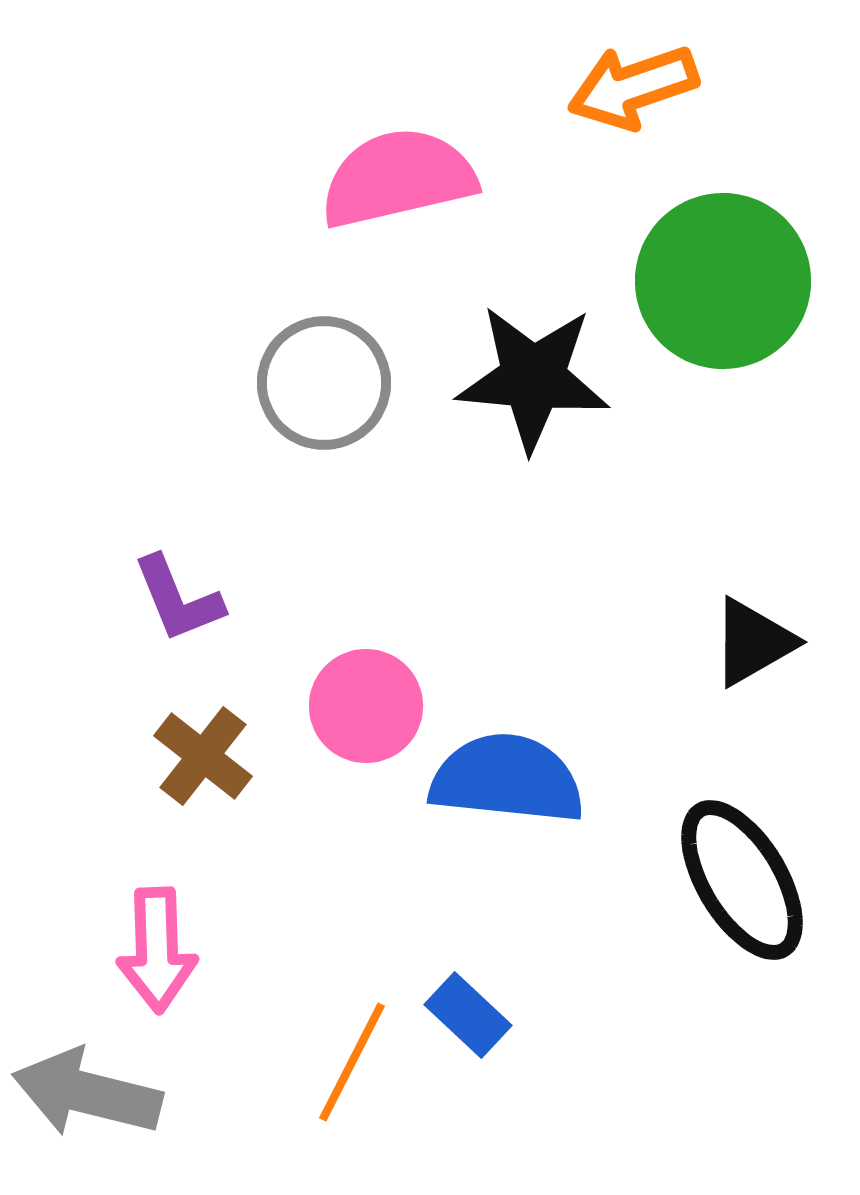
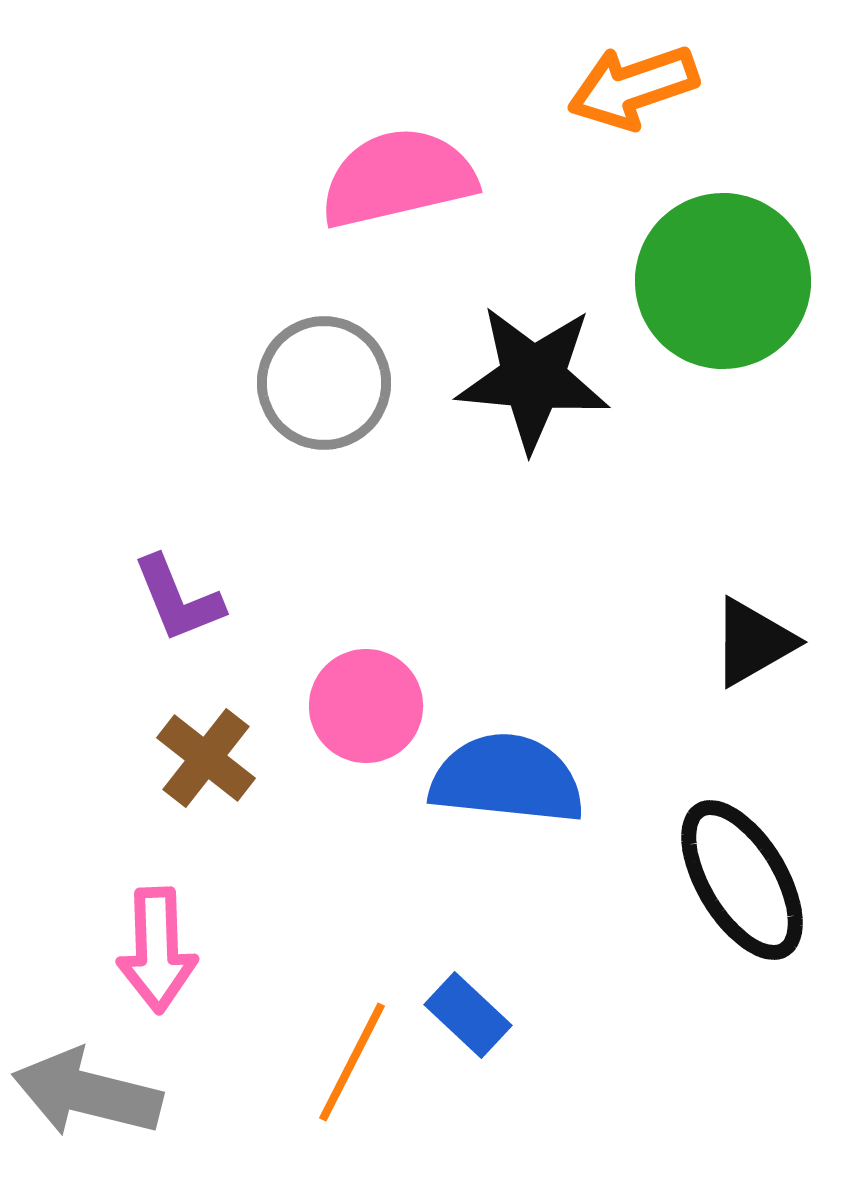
brown cross: moved 3 px right, 2 px down
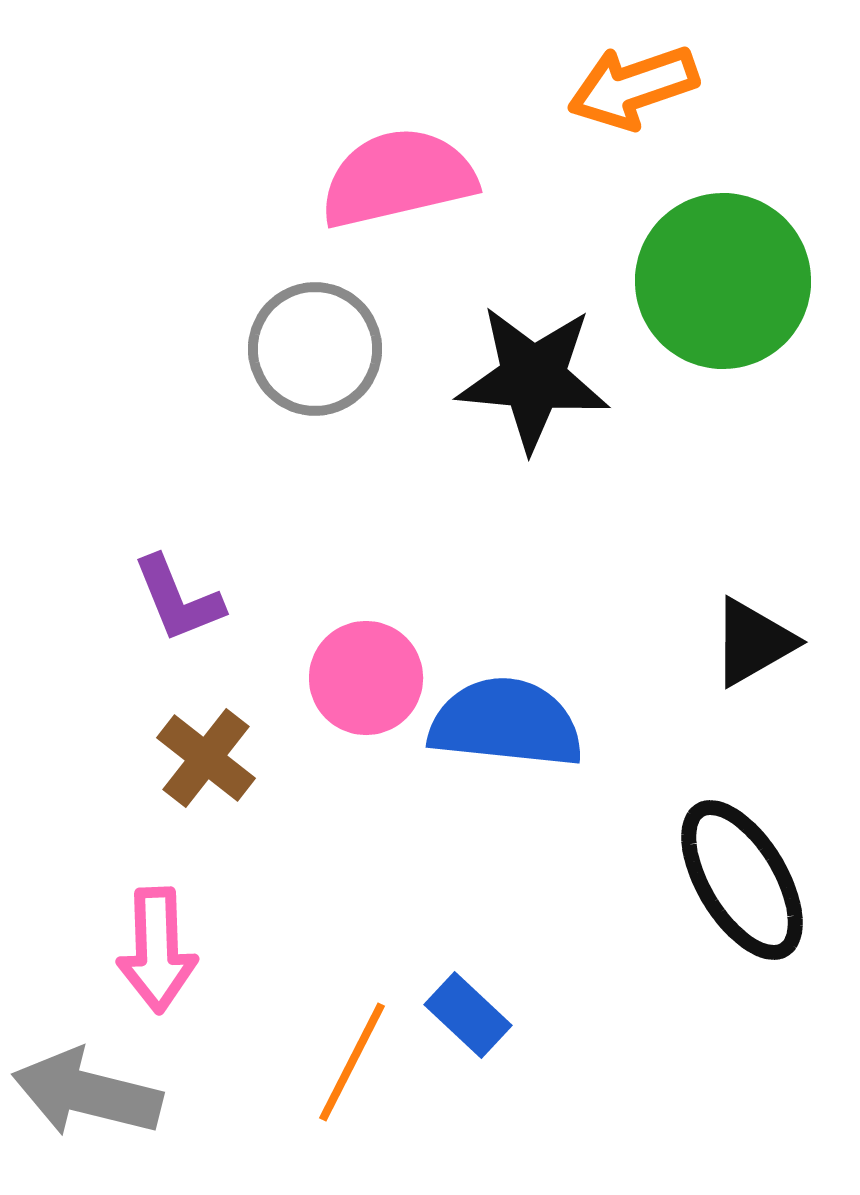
gray circle: moved 9 px left, 34 px up
pink circle: moved 28 px up
blue semicircle: moved 1 px left, 56 px up
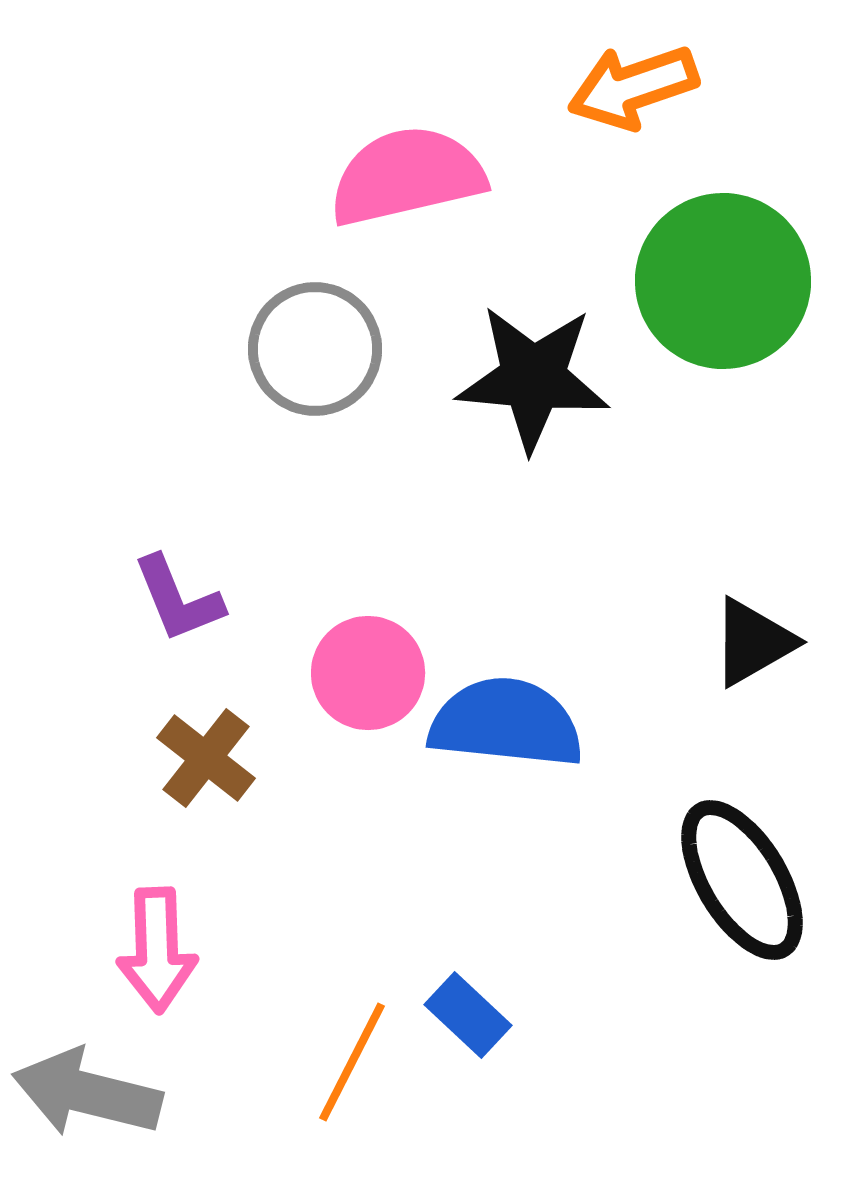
pink semicircle: moved 9 px right, 2 px up
pink circle: moved 2 px right, 5 px up
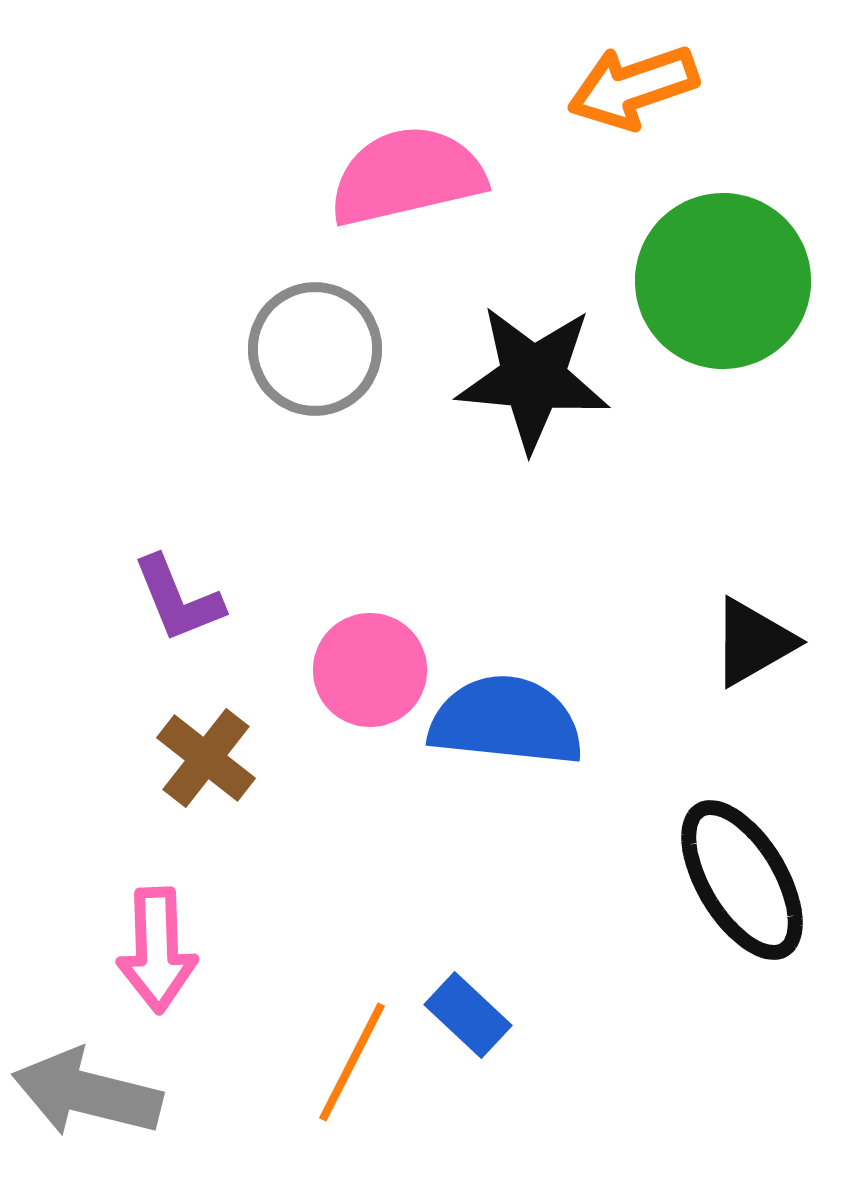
pink circle: moved 2 px right, 3 px up
blue semicircle: moved 2 px up
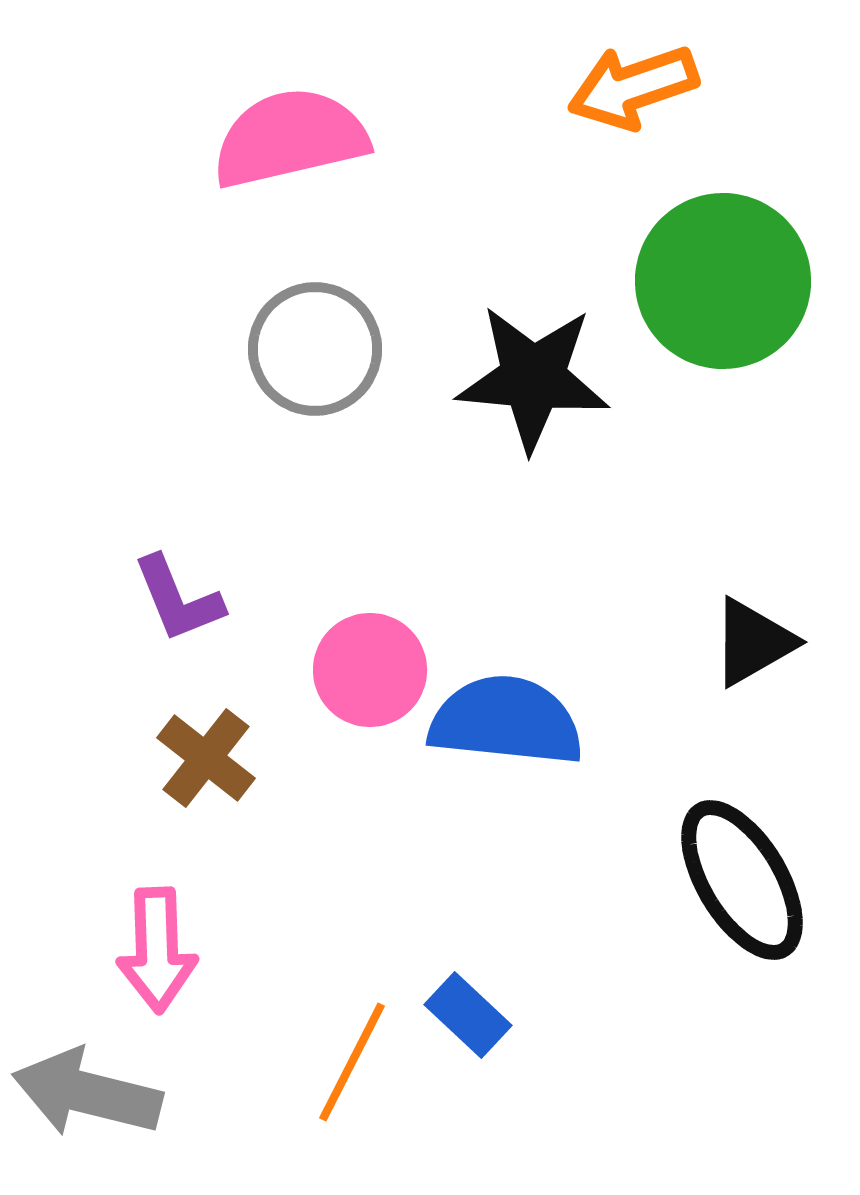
pink semicircle: moved 117 px left, 38 px up
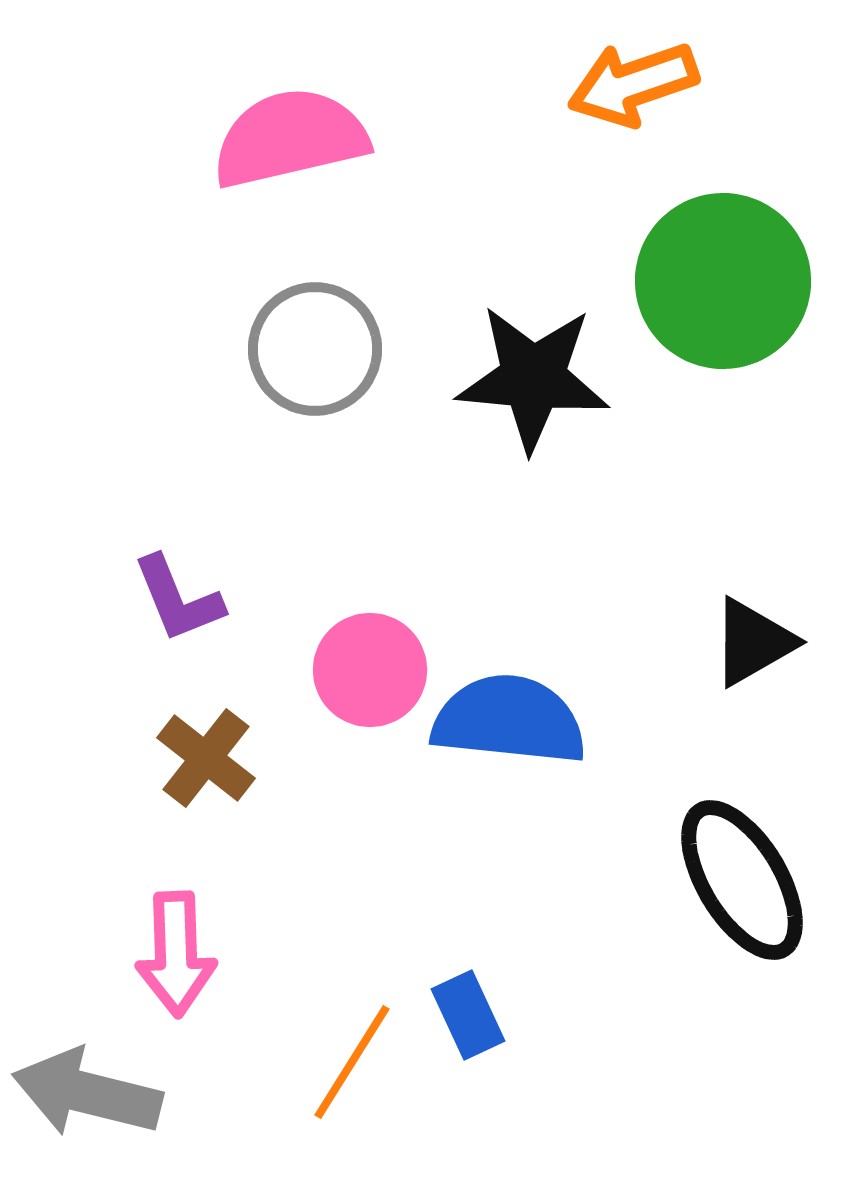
orange arrow: moved 3 px up
blue semicircle: moved 3 px right, 1 px up
pink arrow: moved 19 px right, 4 px down
blue rectangle: rotated 22 degrees clockwise
orange line: rotated 5 degrees clockwise
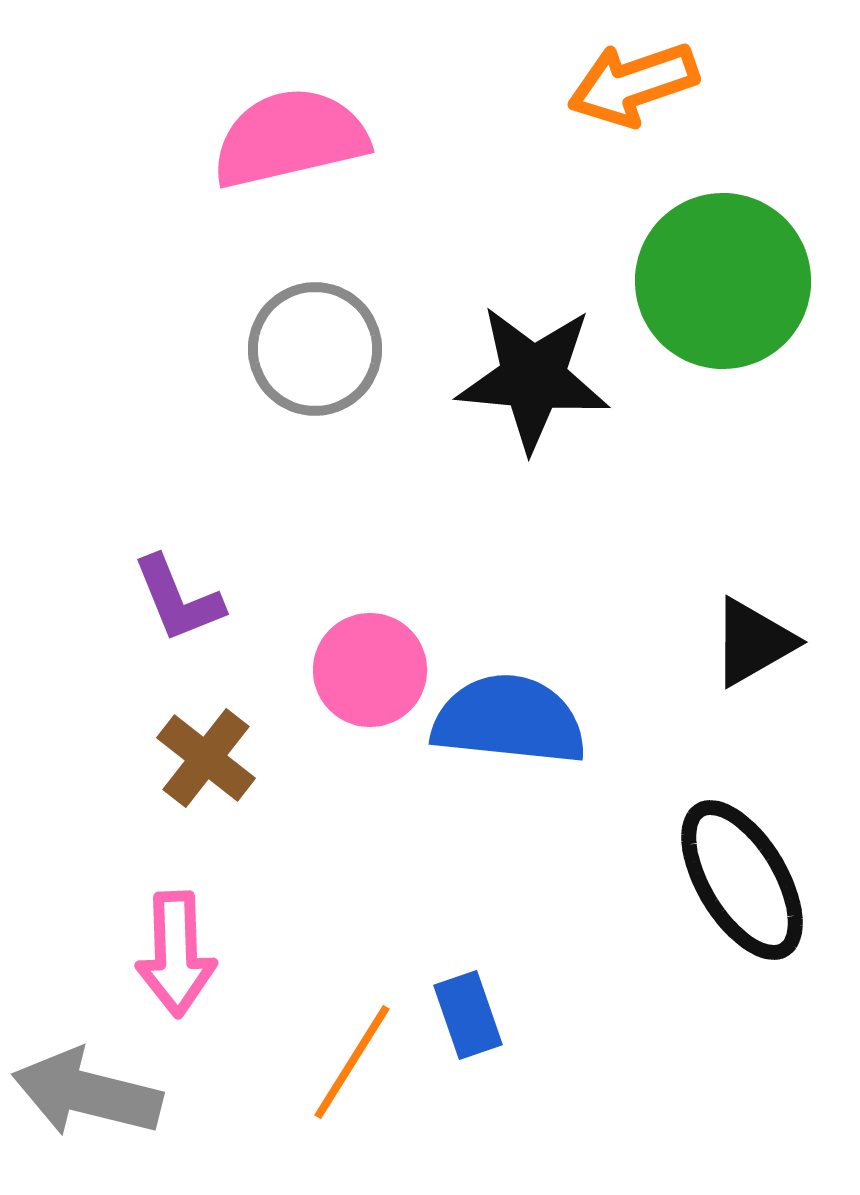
blue rectangle: rotated 6 degrees clockwise
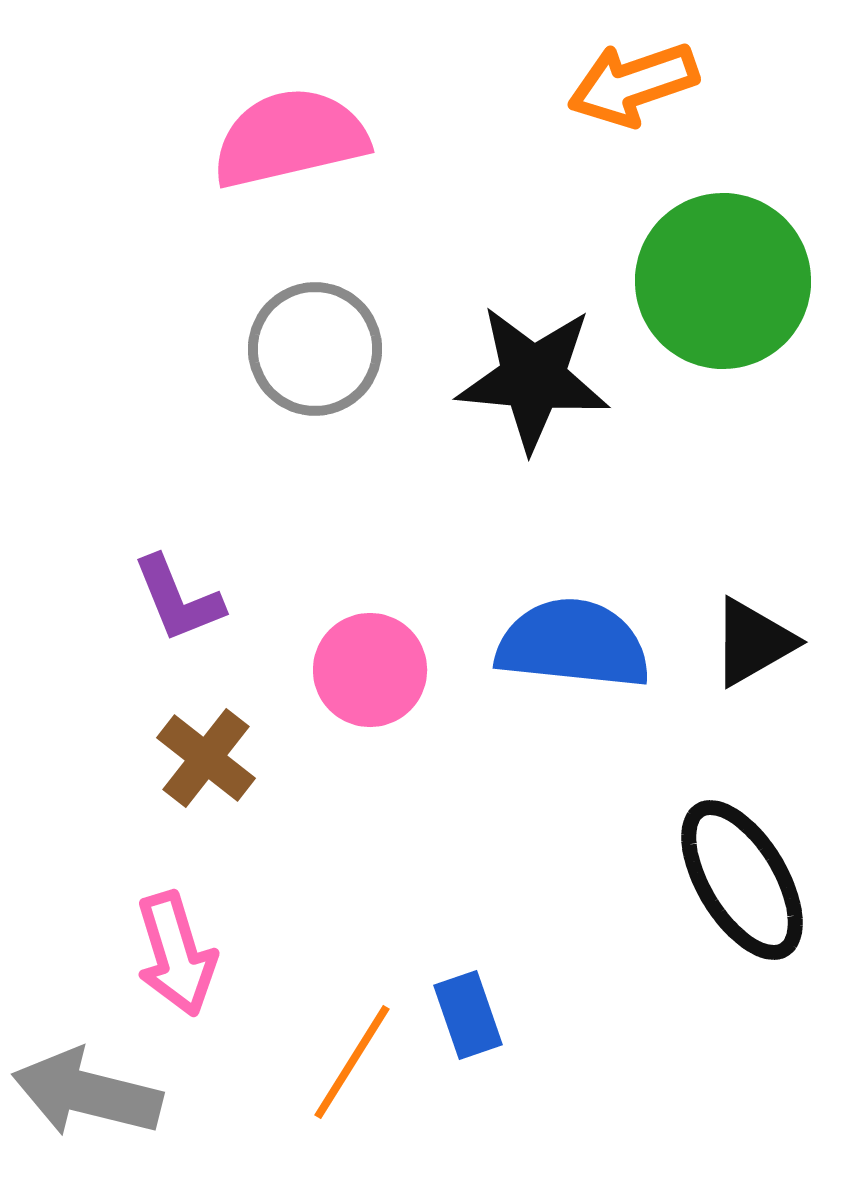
blue semicircle: moved 64 px right, 76 px up
pink arrow: rotated 15 degrees counterclockwise
